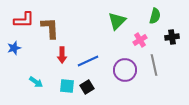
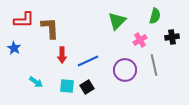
blue star: rotated 24 degrees counterclockwise
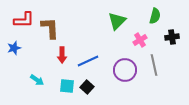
blue star: rotated 24 degrees clockwise
cyan arrow: moved 1 px right, 2 px up
black square: rotated 16 degrees counterclockwise
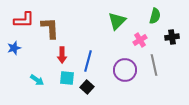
blue line: rotated 50 degrees counterclockwise
cyan square: moved 8 px up
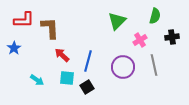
blue star: rotated 16 degrees counterclockwise
red arrow: rotated 133 degrees clockwise
purple circle: moved 2 px left, 3 px up
black square: rotated 16 degrees clockwise
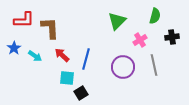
blue line: moved 2 px left, 2 px up
cyan arrow: moved 2 px left, 24 px up
black square: moved 6 px left, 6 px down
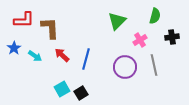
purple circle: moved 2 px right
cyan square: moved 5 px left, 11 px down; rotated 35 degrees counterclockwise
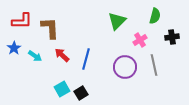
red L-shape: moved 2 px left, 1 px down
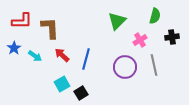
cyan square: moved 5 px up
